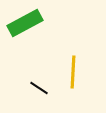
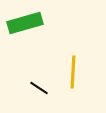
green rectangle: rotated 12 degrees clockwise
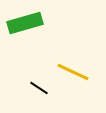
yellow line: rotated 68 degrees counterclockwise
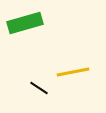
yellow line: rotated 36 degrees counterclockwise
